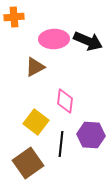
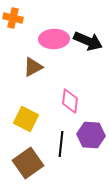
orange cross: moved 1 px left, 1 px down; rotated 18 degrees clockwise
brown triangle: moved 2 px left
pink diamond: moved 5 px right
yellow square: moved 10 px left, 3 px up; rotated 10 degrees counterclockwise
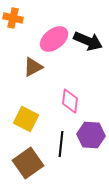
pink ellipse: rotated 36 degrees counterclockwise
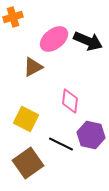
orange cross: moved 1 px up; rotated 30 degrees counterclockwise
purple hexagon: rotated 8 degrees clockwise
black line: rotated 70 degrees counterclockwise
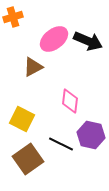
yellow square: moved 4 px left
brown square: moved 4 px up
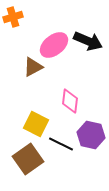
pink ellipse: moved 6 px down
yellow square: moved 14 px right, 5 px down
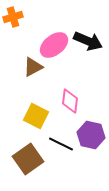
yellow square: moved 8 px up
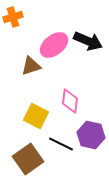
brown triangle: moved 2 px left, 1 px up; rotated 10 degrees clockwise
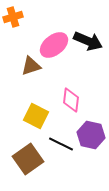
pink diamond: moved 1 px right, 1 px up
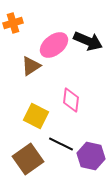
orange cross: moved 6 px down
brown triangle: rotated 15 degrees counterclockwise
purple hexagon: moved 21 px down
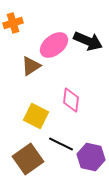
purple hexagon: moved 1 px down
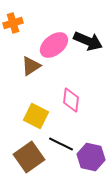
brown square: moved 1 px right, 2 px up
